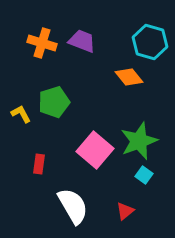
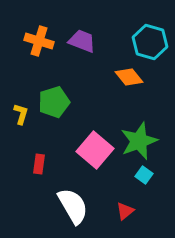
orange cross: moved 3 px left, 2 px up
yellow L-shape: rotated 45 degrees clockwise
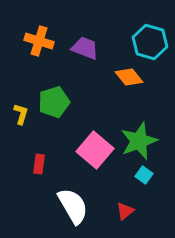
purple trapezoid: moved 3 px right, 7 px down
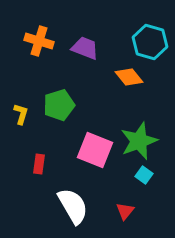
green pentagon: moved 5 px right, 3 px down
pink square: rotated 18 degrees counterclockwise
red triangle: rotated 12 degrees counterclockwise
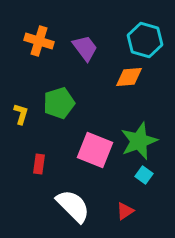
cyan hexagon: moved 5 px left, 2 px up
purple trapezoid: rotated 32 degrees clockwise
orange diamond: rotated 56 degrees counterclockwise
green pentagon: moved 2 px up
white semicircle: rotated 15 degrees counterclockwise
red triangle: rotated 18 degrees clockwise
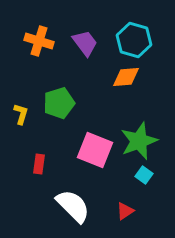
cyan hexagon: moved 11 px left
purple trapezoid: moved 5 px up
orange diamond: moved 3 px left
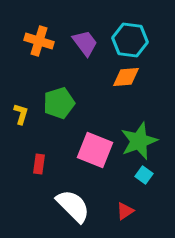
cyan hexagon: moved 4 px left; rotated 8 degrees counterclockwise
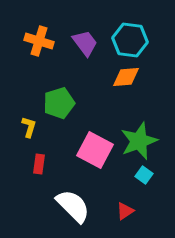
yellow L-shape: moved 8 px right, 13 px down
pink square: rotated 6 degrees clockwise
